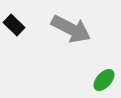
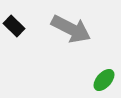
black rectangle: moved 1 px down
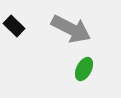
green ellipse: moved 20 px left, 11 px up; rotated 15 degrees counterclockwise
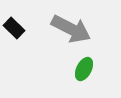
black rectangle: moved 2 px down
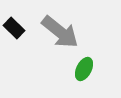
gray arrow: moved 11 px left, 3 px down; rotated 12 degrees clockwise
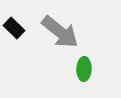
green ellipse: rotated 25 degrees counterclockwise
